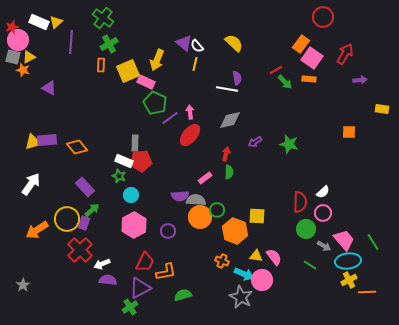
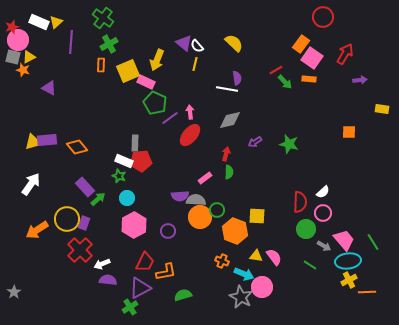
cyan circle at (131, 195): moved 4 px left, 3 px down
green arrow at (92, 210): moved 6 px right, 11 px up
pink circle at (262, 280): moved 7 px down
gray star at (23, 285): moved 9 px left, 7 px down
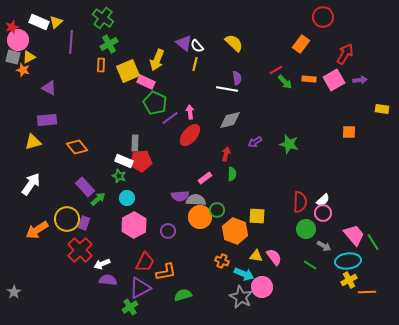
pink square at (312, 58): moved 22 px right, 22 px down; rotated 25 degrees clockwise
purple rectangle at (47, 140): moved 20 px up
green semicircle at (229, 172): moved 3 px right, 2 px down
white semicircle at (323, 192): moved 8 px down
pink trapezoid at (344, 240): moved 10 px right, 5 px up
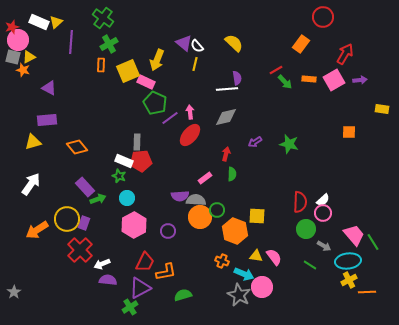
white line at (227, 89): rotated 15 degrees counterclockwise
gray diamond at (230, 120): moved 4 px left, 3 px up
gray rectangle at (135, 143): moved 2 px right, 1 px up
green arrow at (98, 199): rotated 21 degrees clockwise
gray star at (241, 297): moved 2 px left, 2 px up
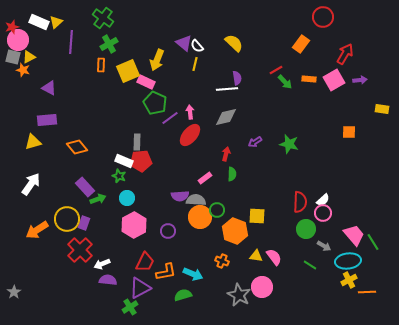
cyan arrow at (244, 274): moved 51 px left
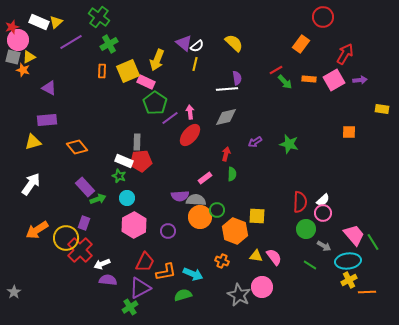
green cross at (103, 18): moved 4 px left, 1 px up
purple line at (71, 42): rotated 55 degrees clockwise
white semicircle at (197, 46): rotated 88 degrees counterclockwise
orange rectangle at (101, 65): moved 1 px right, 6 px down
green pentagon at (155, 103): rotated 10 degrees clockwise
yellow circle at (67, 219): moved 1 px left, 19 px down
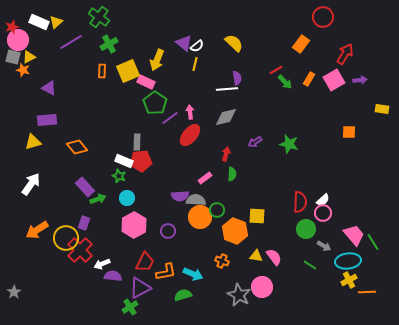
orange rectangle at (309, 79): rotated 64 degrees counterclockwise
purple semicircle at (108, 280): moved 5 px right, 4 px up
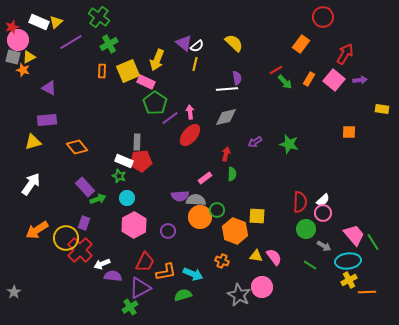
pink square at (334, 80): rotated 20 degrees counterclockwise
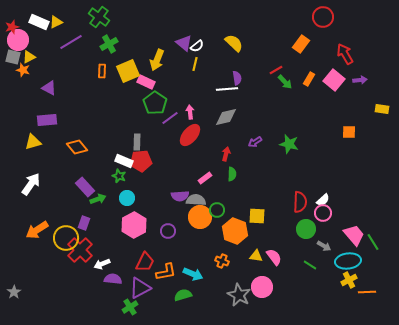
yellow triangle at (56, 22): rotated 16 degrees clockwise
red arrow at (345, 54): rotated 60 degrees counterclockwise
purple semicircle at (113, 276): moved 3 px down
